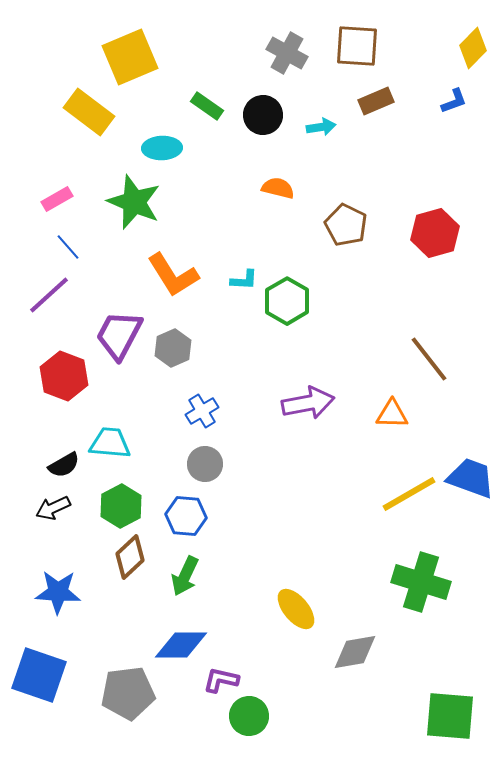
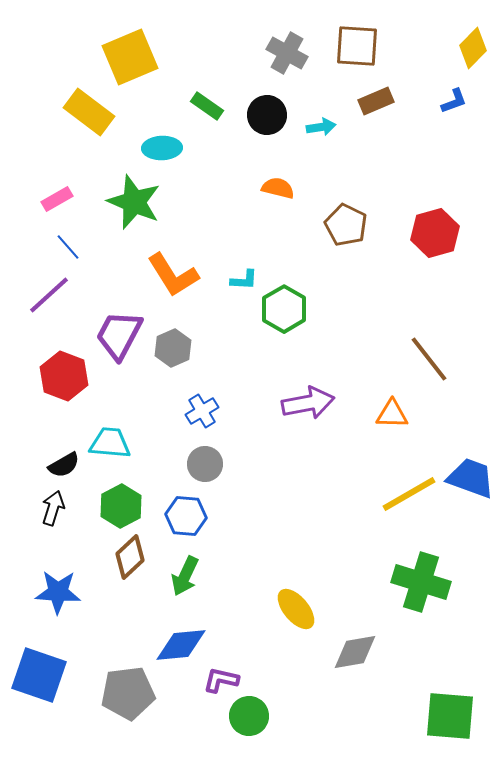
black circle at (263, 115): moved 4 px right
green hexagon at (287, 301): moved 3 px left, 8 px down
black arrow at (53, 508): rotated 132 degrees clockwise
blue diamond at (181, 645): rotated 6 degrees counterclockwise
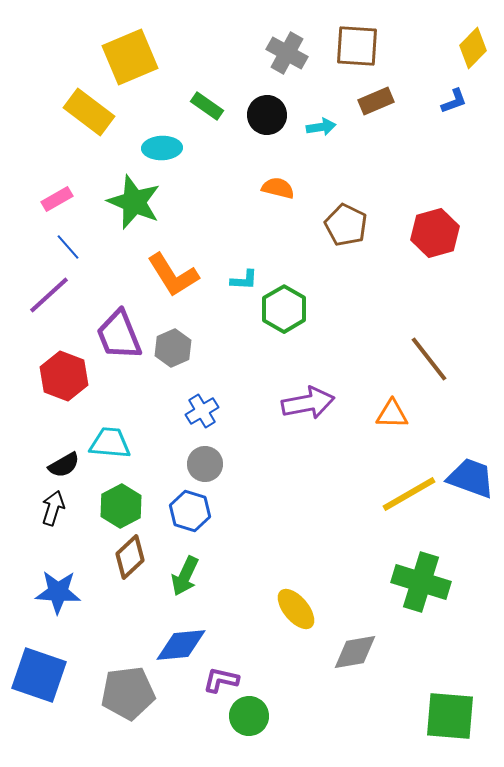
purple trapezoid at (119, 335): rotated 50 degrees counterclockwise
blue hexagon at (186, 516): moved 4 px right, 5 px up; rotated 12 degrees clockwise
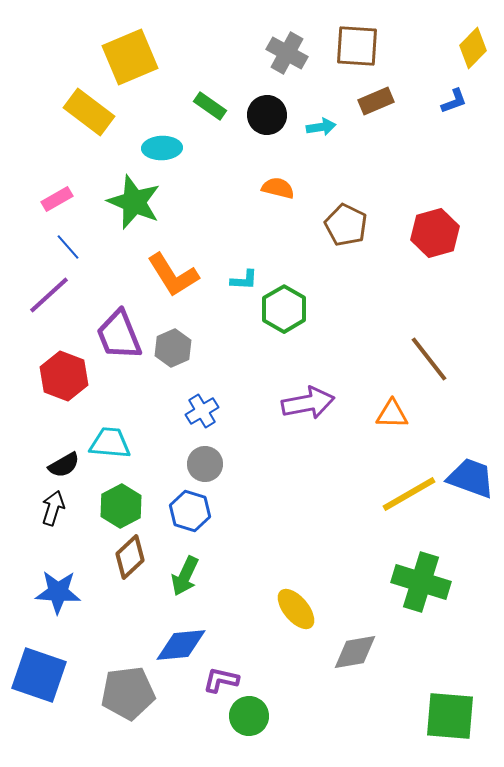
green rectangle at (207, 106): moved 3 px right
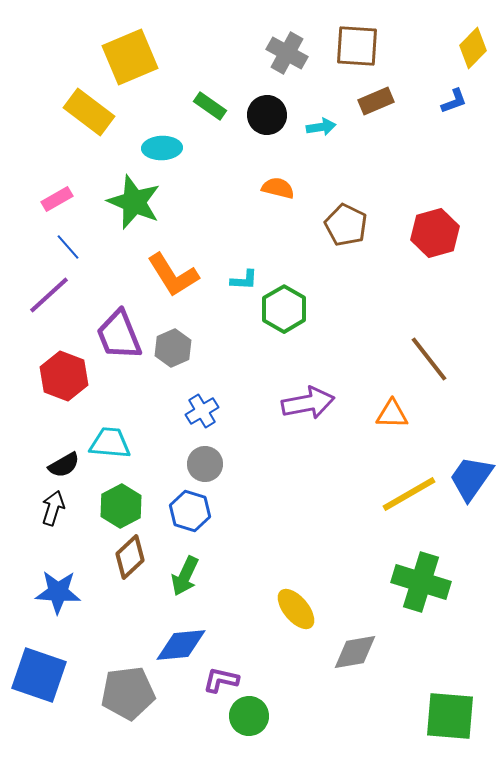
blue trapezoid at (471, 478): rotated 75 degrees counterclockwise
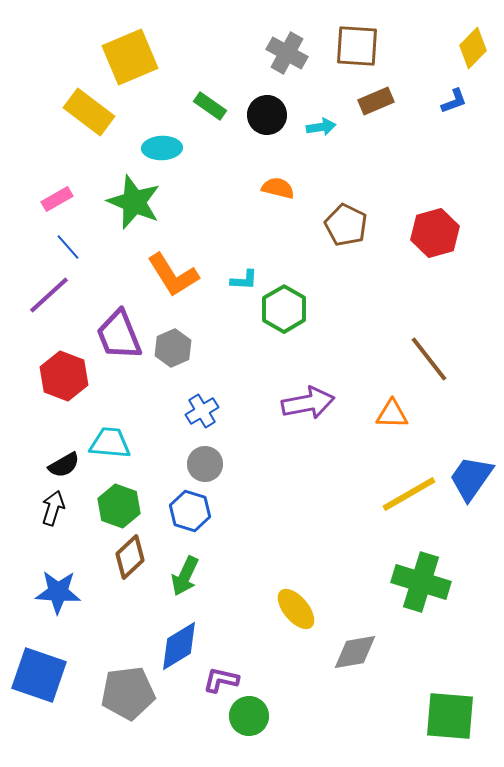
green hexagon at (121, 506): moved 2 px left; rotated 12 degrees counterclockwise
blue diamond at (181, 645): moved 2 px left, 1 px down; rotated 26 degrees counterclockwise
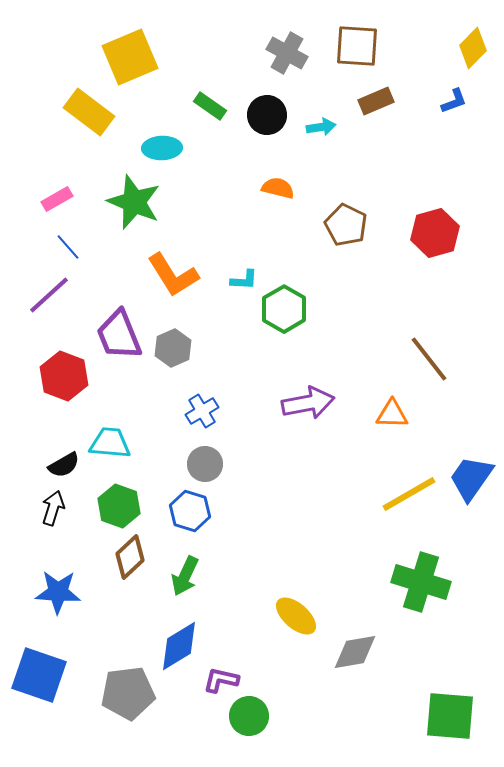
yellow ellipse at (296, 609): moved 7 px down; rotated 9 degrees counterclockwise
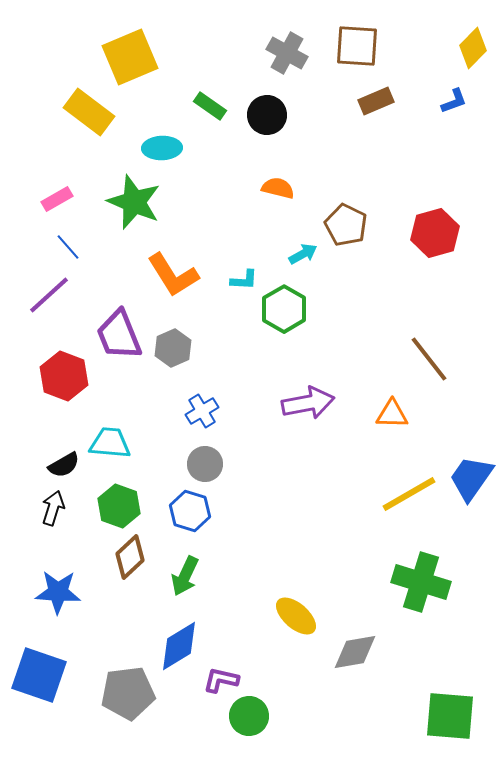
cyan arrow at (321, 127): moved 18 px left, 127 px down; rotated 20 degrees counterclockwise
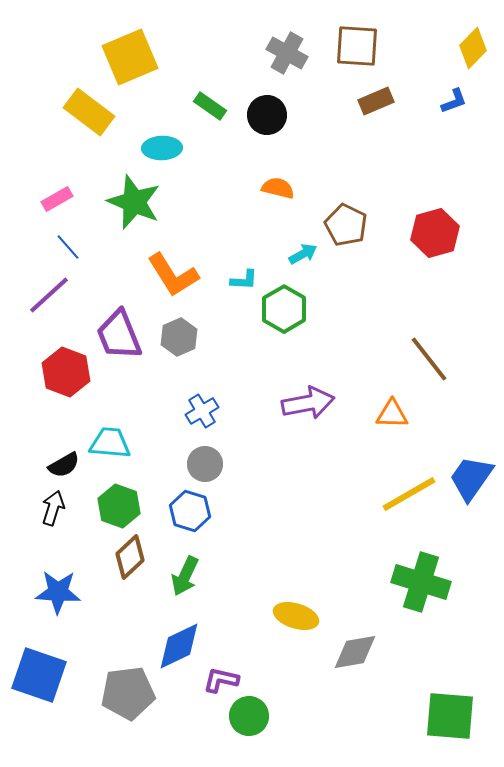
gray hexagon at (173, 348): moved 6 px right, 11 px up
red hexagon at (64, 376): moved 2 px right, 4 px up
yellow ellipse at (296, 616): rotated 24 degrees counterclockwise
blue diamond at (179, 646): rotated 6 degrees clockwise
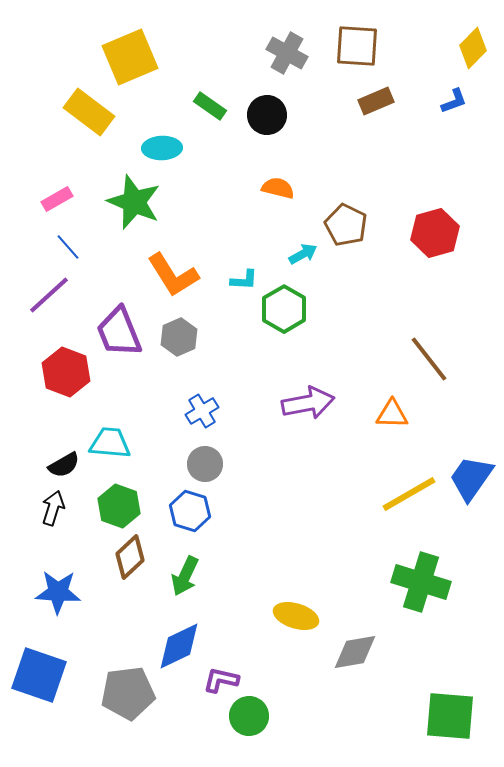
purple trapezoid at (119, 335): moved 3 px up
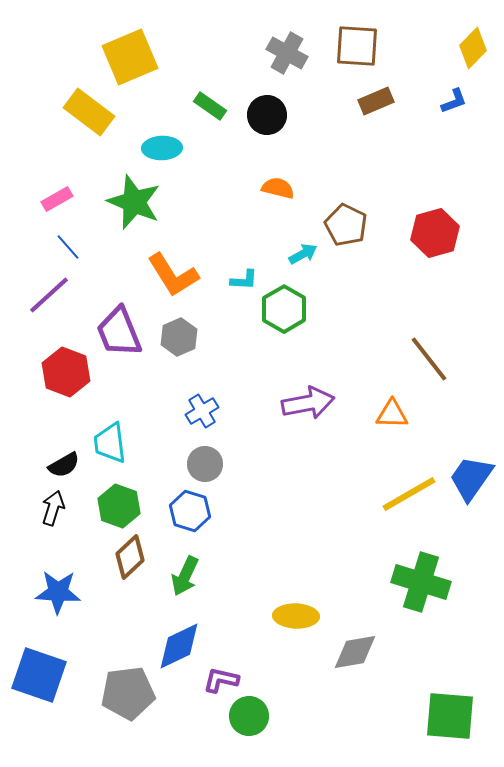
cyan trapezoid at (110, 443): rotated 102 degrees counterclockwise
yellow ellipse at (296, 616): rotated 15 degrees counterclockwise
